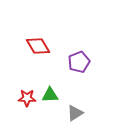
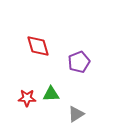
red diamond: rotated 15 degrees clockwise
green triangle: moved 1 px right, 1 px up
gray triangle: moved 1 px right, 1 px down
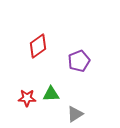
red diamond: rotated 70 degrees clockwise
purple pentagon: moved 1 px up
gray triangle: moved 1 px left
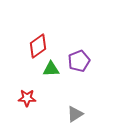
green triangle: moved 25 px up
